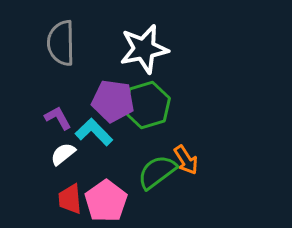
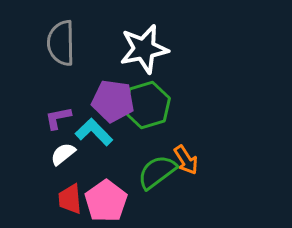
purple L-shape: rotated 72 degrees counterclockwise
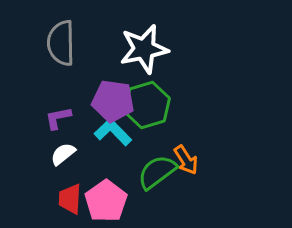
cyan L-shape: moved 19 px right
red trapezoid: rotated 8 degrees clockwise
